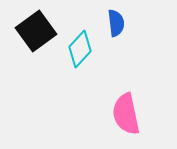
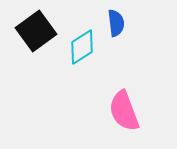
cyan diamond: moved 2 px right, 2 px up; rotated 15 degrees clockwise
pink semicircle: moved 2 px left, 3 px up; rotated 9 degrees counterclockwise
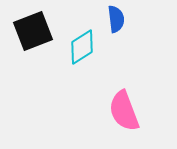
blue semicircle: moved 4 px up
black square: moved 3 px left; rotated 15 degrees clockwise
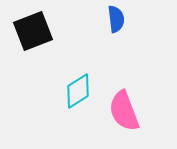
cyan diamond: moved 4 px left, 44 px down
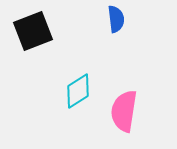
pink semicircle: rotated 30 degrees clockwise
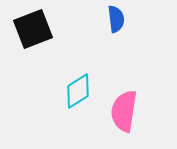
black square: moved 2 px up
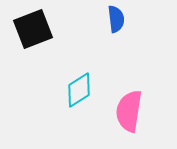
cyan diamond: moved 1 px right, 1 px up
pink semicircle: moved 5 px right
